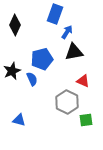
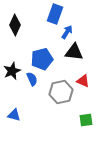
black triangle: rotated 18 degrees clockwise
gray hexagon: moved 6 px left, 10 px up; rotated 20 degrees clockwise
blue triangle: moved 5 px left, 5 px up
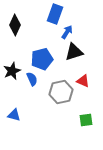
black triangle: rotated 24 degrees counterclockwise
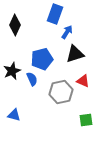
black triangle: moved 1 px right, 2 px down
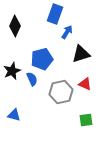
black diamond: moved 1 px down
black triangle: moved 6 px right
red triangle: moved 2 px right, 3 px down
